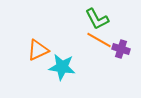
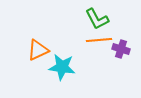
orange line: rotated 35 degrees counterclockwise
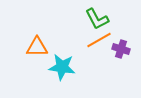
orange line: rotated 25 degrees counterclockwise
orange triangle: moved 1 px left, 3 px up; rotated 25 degrees clockwise
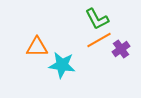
purple cross: rotated 36 degrees clockwise
cyan star: moved 2 px up
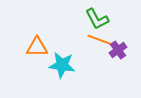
orange line: moved 1 px right; rotated 50 degrees clockwise
purple cross: moved 3 px left, 1 px down
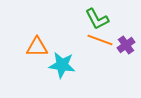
purple cross: moved 8 px right, 5 px up
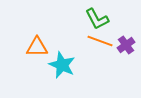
orange line: moved 1 px down
cyan star: rotated 16 degrees clockwise
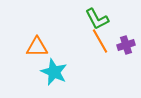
orange line: rotated 40 degrees clockwise
purple cross: rotated 18 degrees clockwise
cyan star: moved 8 px left, 7 px down
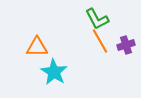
cyan star: rotated 8 degrees clockwise
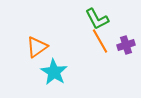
orange triangle: rotated 35 degrees counterclockwise
